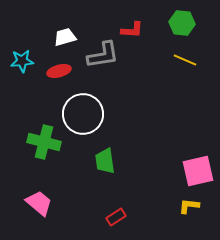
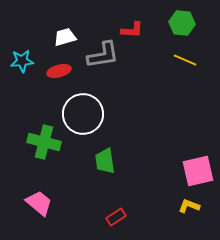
yellow L-shape: rotated 15 degrees clockwise
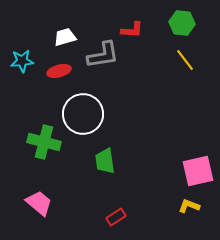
yellow line: rotated 30 degrees clockwise
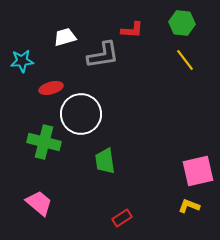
red ellipse: moved 8 px left, 17 px down
white circle: moved 2 px left
red rectangle: moved 6 px right, 1 px down
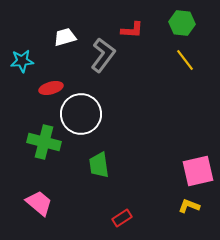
gray L-shape: rotated 44 degrees counterclockwise
green trapezoid: moved 6 px left, 4 px down
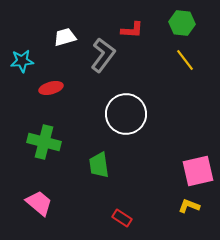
white circle: moved 45 px right
red rectangle: rotated 66 degrees clockwise
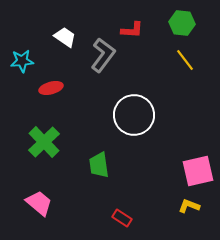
white trapezoid: rotated 50 degrees clockwise
white circle: moved 8 px right, 1 px down
green cross: rotated 32 degrees clockwise
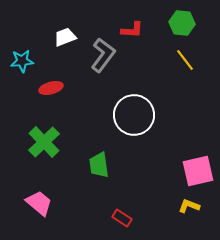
white trapezoid: rotated 55 degrees counterclockwise
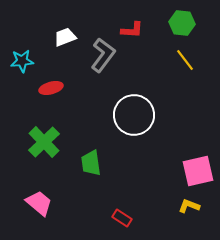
green trapezoid: moved 8 px left, 2 px up
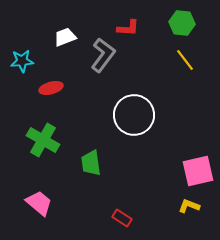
red L-shape: moved 4 px left, 2 px up
green cross: moved 1 px left, 2 px up; rotated 16 degrees counterclockwise
